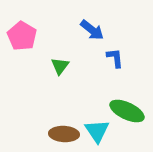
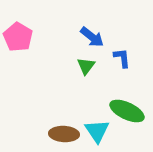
blue arrow: moved 7 px down
pink pentagon: moved 4 px left, 1 px down
blue L-shape: moved 7 px right
green triangle: moved 26 px right
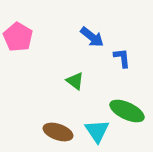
green triangle: moved 11 px left, 15 px down; rotated 30 degrees counterclockwise
brown ellipse: moved 6 px left, 2 px up; rotated 16 degrees clockwise
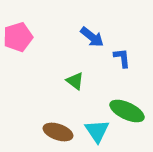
pink pentagon: rotated 24 degrees clockwise
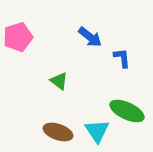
blue arrow: moved 2 px left
green triangle: moved 16 px left
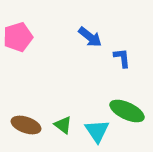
green triangle: moved 4 px right, 44 px down
brown ellipse: moved 32 px left, 7 px up
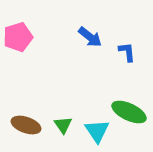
blue L-shape: moved 5 px right, 6 px up
green ellipse: moved 2 px right, 1 px down
green triangle: rotated 18 degrees clockwise
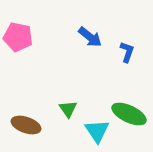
pink pentagon: rotated 28 degrees clockwise
blue L-shape: rotated 25 degrees clockwise
green ellipse: moved 2 px down
green triangle: moved 5 px right, 16 px up
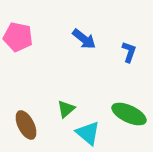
blue arrow: moved 6 px left, 2 px down
blue L-shape: moved 2 px right
green triangle: moved 2 px left; rotated 24 degrees clockwise
brown ellipse: rotated 44 degrees clockwise
cyan triangle: moved 9 px left, 2 px down; rotated 16 degrees counterclockwise
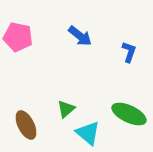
blue arrow: moved 4 px left, 3 px up
